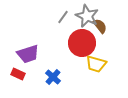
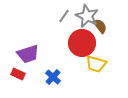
gray line: moved 1 px right, 1 px up
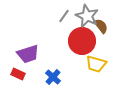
brown semicircle: moved 1 px right
red circle: moved 2 px up
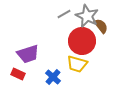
gray line: moved 2 px up; rotated 24 degrees clockwise
yellow trapezoid: moved 19 px left
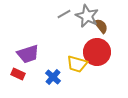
red circle: moved 15 px right, 11 px down
